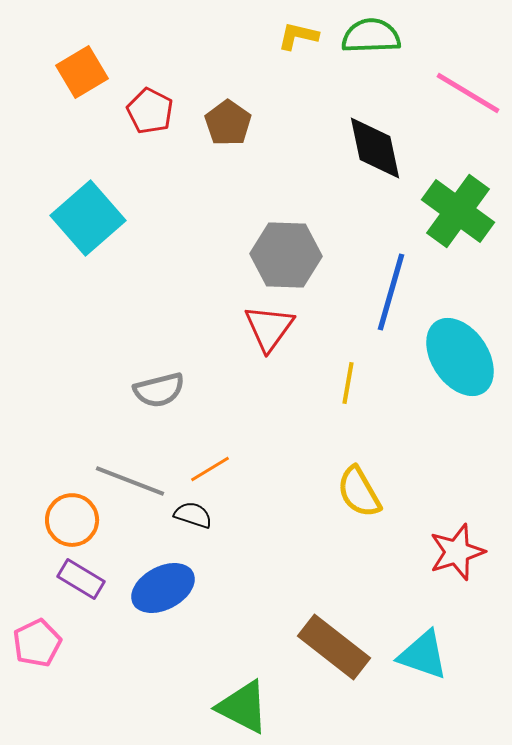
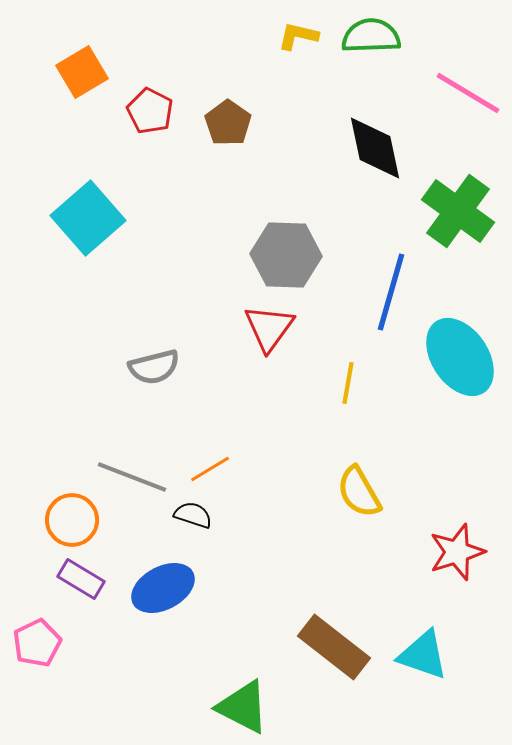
gray semicircle: moved 5 px left, 23 px up
gray line: moved 2 px right, 4 px up
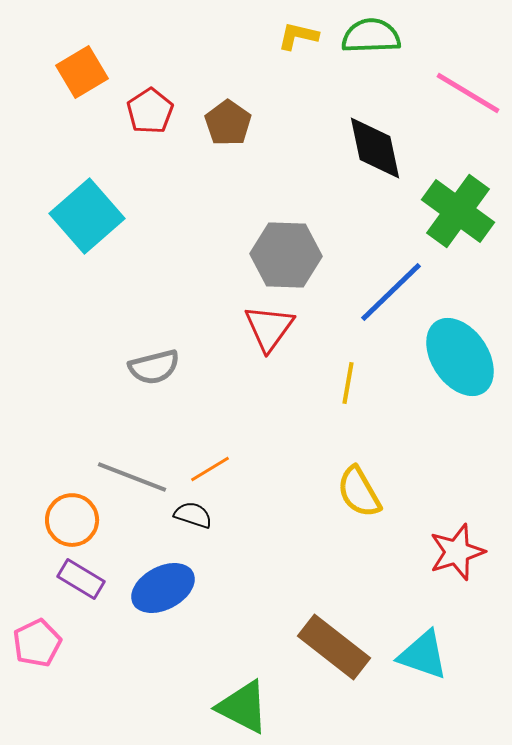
red pentagon: rotated 12 degrees clockwise
cyan square: moved 1 px left, 2 px up
blue line: rotated 30 degrees clockwise
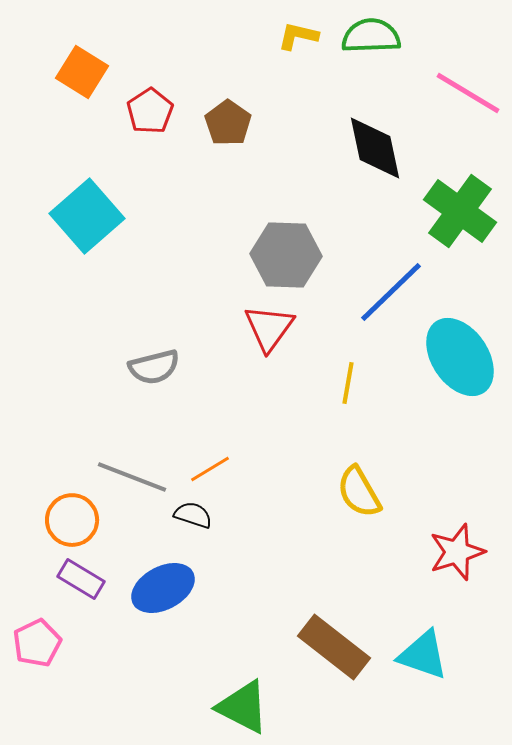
orange square: rotated 27 degrees counterclockwise
green cross: moved 2 px right
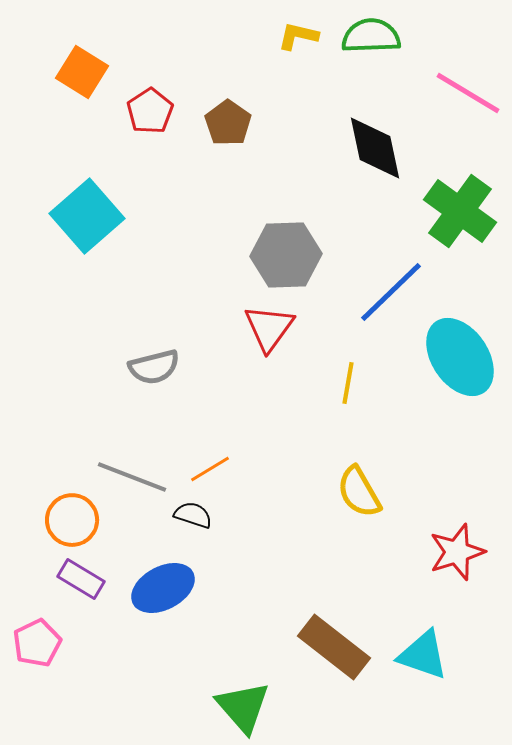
gray hexagon: rotated 4 degrees counterclockwise
green triangle: rotated 22 degrees clockwise
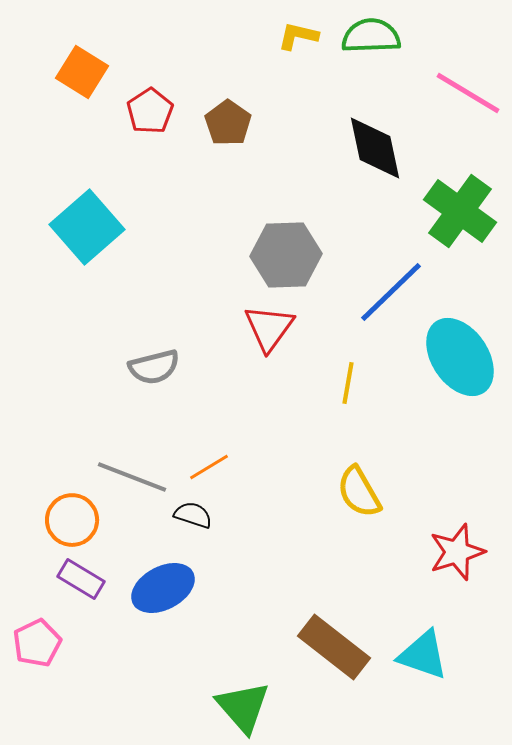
cyan square: moved 11 px down
orange line: moved 1 px left, 2 px up
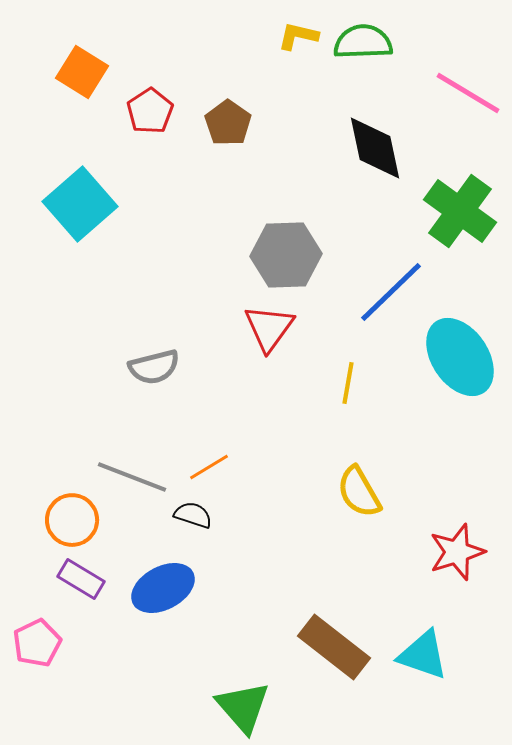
green semicircle: moved 8 px left, 6 px down
cyan square: moved 7 px left, 23 px up
